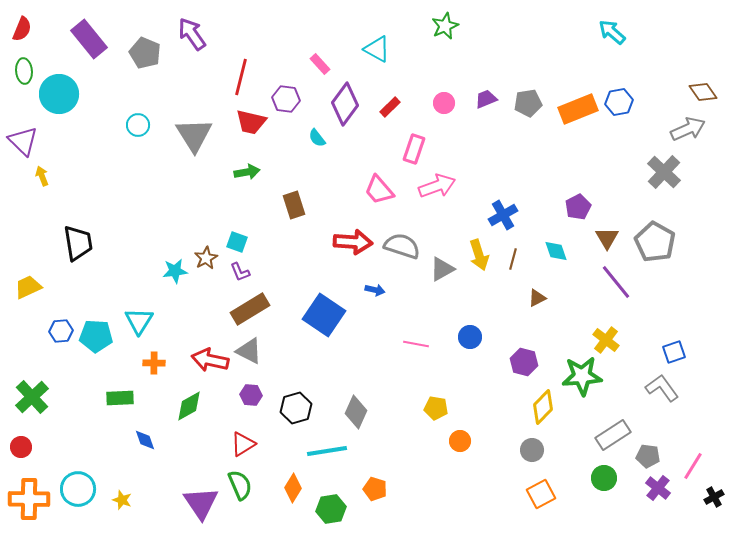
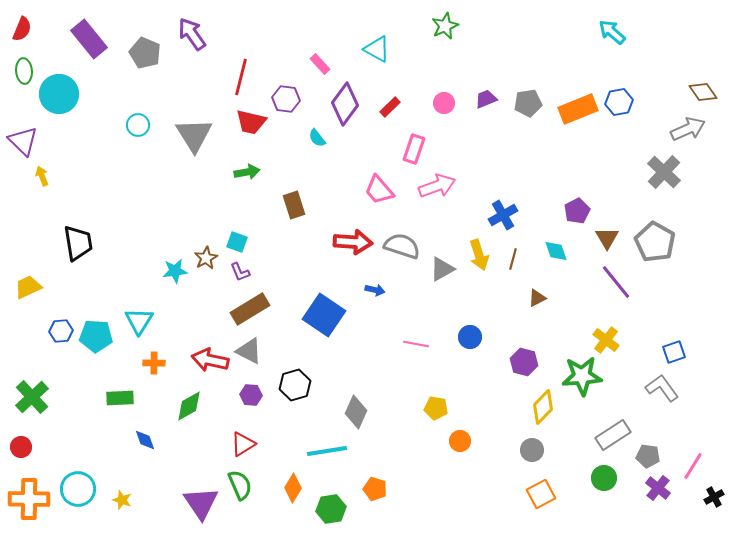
purple pentagon at (578, 207): moved 1 px left, 4 px down
black hexagon at (296, 408): moved 1 px left, 23 px up
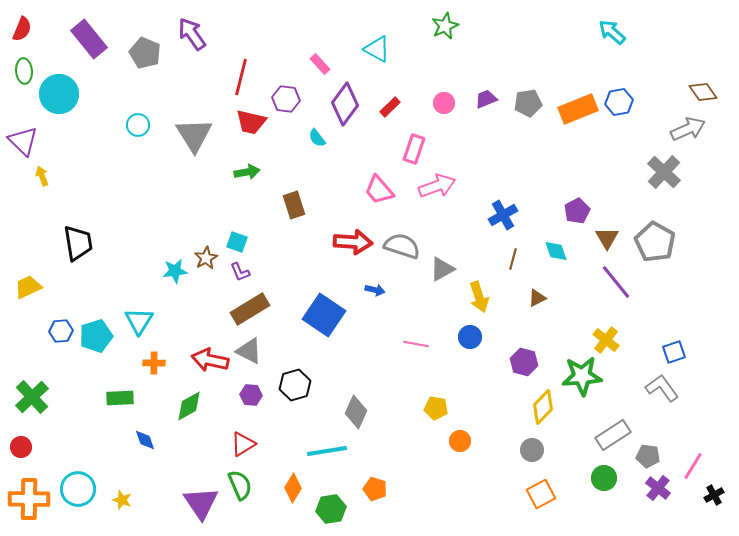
yellow arrow at (479, 255): moved 42 px down
cyan pentagon at (96, 336): rotated 20 degrees counterclockwise
black cross at (714, 497): moved 2 px up
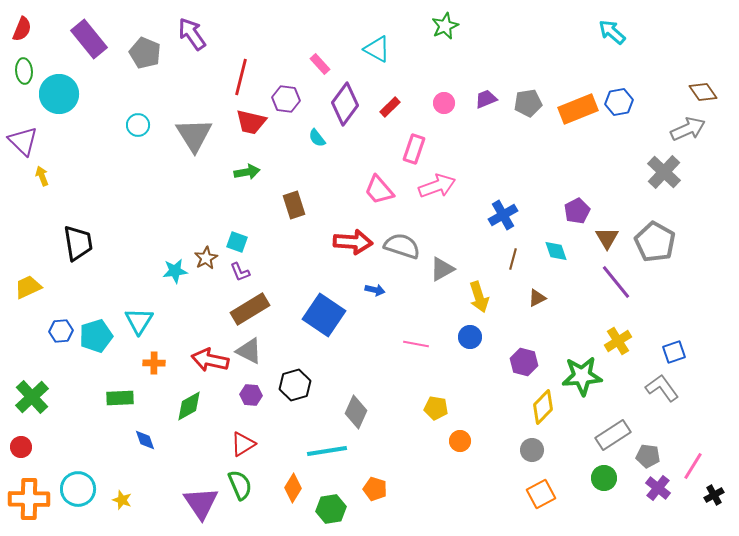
yellow cross at (606, 340): moved 12 px right, 1 px down; rotated 20 degrees clockwise
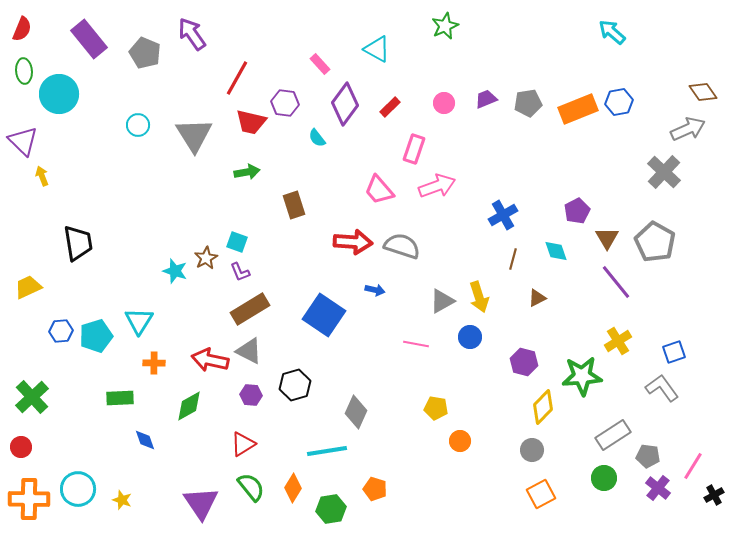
red line at (241, 77): moved 4 px left, 1 px down; rotated 15 degrees clockwise
purple hexagon at (286, 99): moved 1 px left, 4 px down
gray triangle at (442, 269): moved 32 px down
cyan star at (175, 271): rotated 25 degrees clockwise
green semicircle at (240, 485): moved 11 px right, 2 px down; rotated 16 degrees counterclockwise
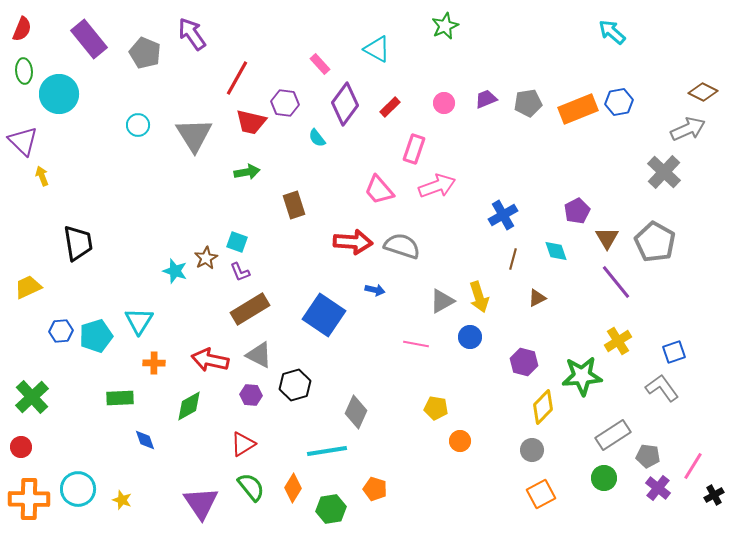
brown diamond at (703, 92): rotated 28 degrees counterclockwise
gray triangle at (249, 351): moved 10 px right, 4 px down
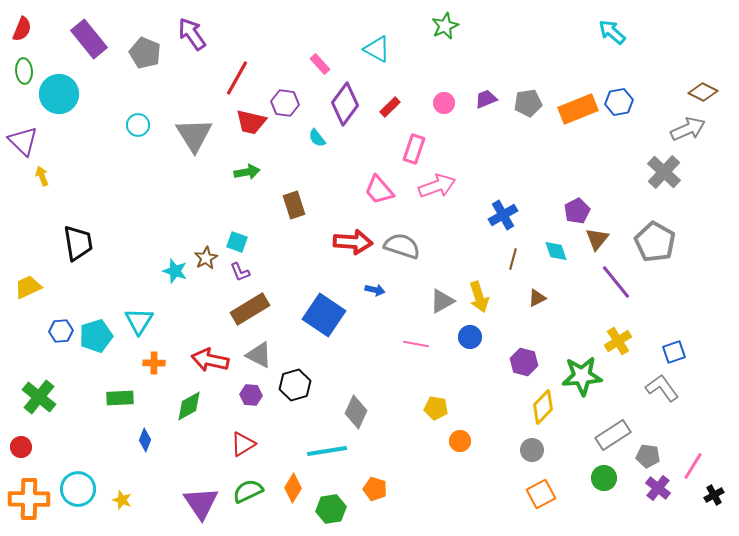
brown triangle at (607, 238): moved 10 px left, 1 px down; rotated 10 degrees clockwise
green cross at (32, 397): moved 7 px right; rotated 8 degrees counterclockwise
blue diamond at (145, 440): rotated 40 degrees clockwise
green semicircle at (251, 487): moved 3 px left, 4 px down; rotated 76 degrees counterclockwise
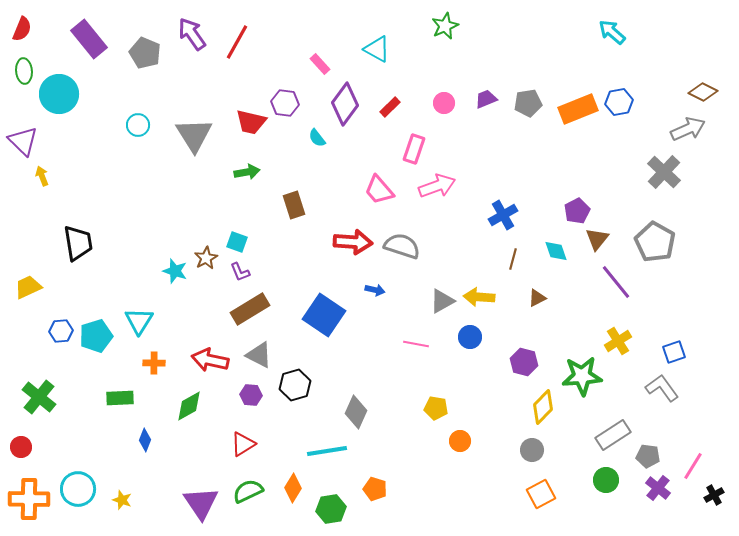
red line at (237, 78): moved 36 px up
yellow arrow at (479, 297): rotated 112 degrees clockwise
green circle at (604, 478): moved 2 px right, 2 px down
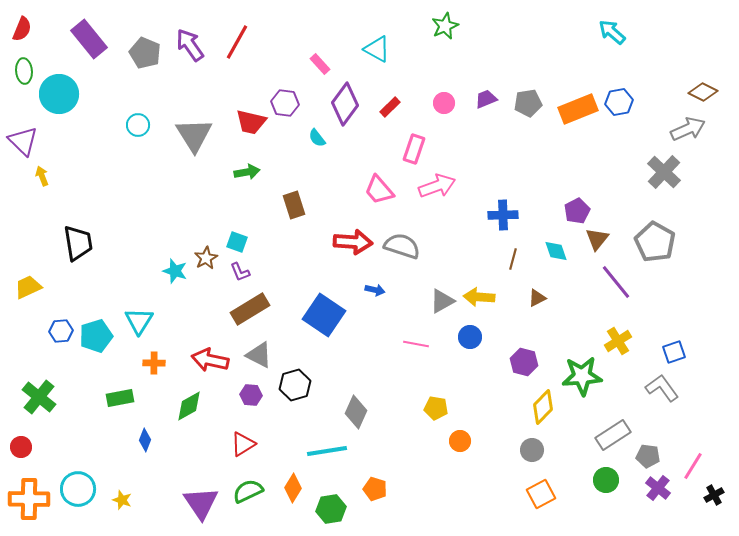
purple arrow at (192, 34): moved 2 px left, 11 px down
blue cross at (503, 215): rotated 28 degrees clockwise
green rectangle at (120, 398): rotated 8 degrees counterclockwise
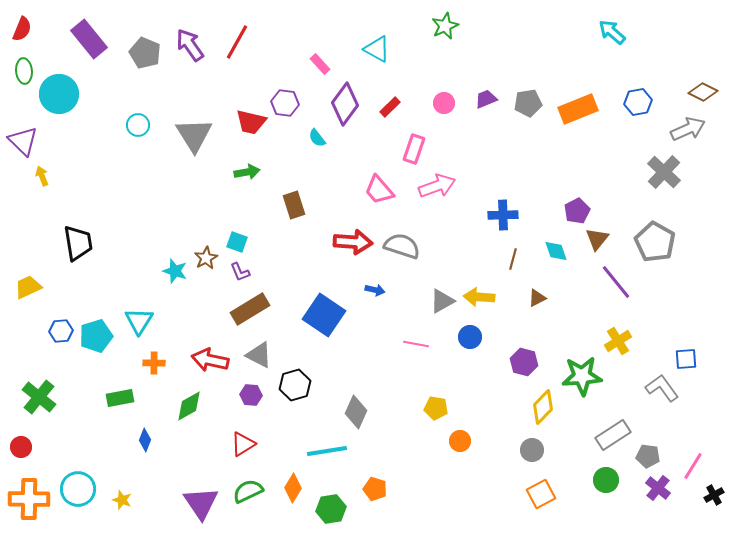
blue hexagon at (619, 102): moved 19 px right
blue square at (674, 352): moved 12 px right, 7 px down; rotated 15 degrees clockwise
